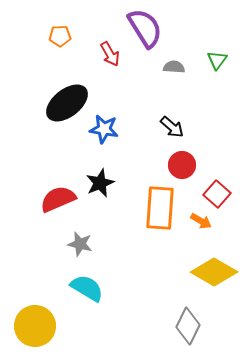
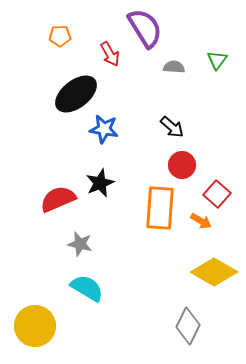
black ellipse: moved 9 px right, 9 px up
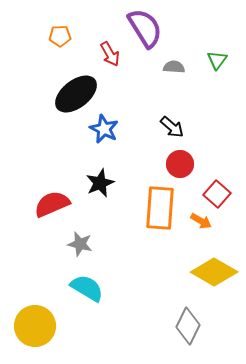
blue star: rotated 16 degrees clockwise
red circle: moved 2 px left, 1 px up
red semicircle: moved 6 px left, 5 px down
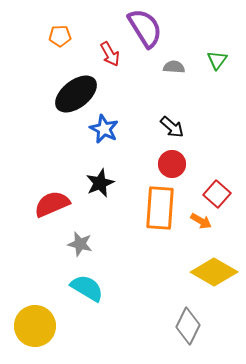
red circle: moved 8 px left
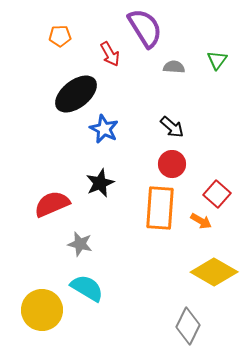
yellow circle: moved 7 px right, 16 px up
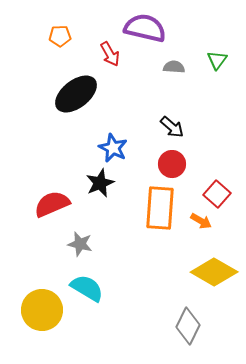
purple semicircle: rotated 45 degrees counterclockwise
blue star: moved 9 px right, 19 px down
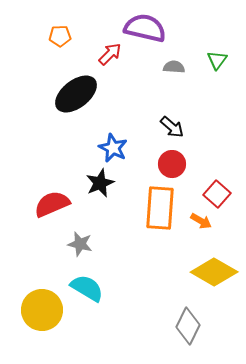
red arrow: rotated 105 degrees counterclockwise
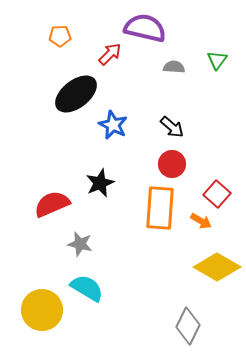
blue star: moved 23 px up
yellow diamond: moved 3 px right, 5 px up
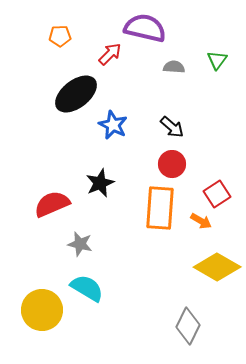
red square: rotated 16 degrees clockwise
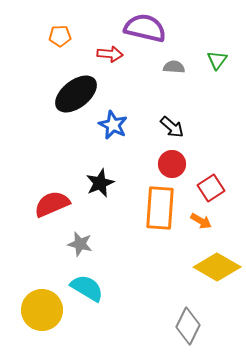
red arrow: rotated 50 degrees clockwise
red square: moved 6 px left, 6 px up
